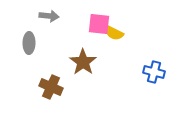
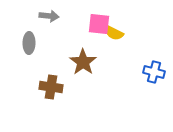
brown cross: rotated 15 degrees counterclockwise
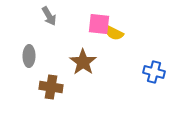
gray arrow: rotated 54 degrees clockwise
gray ellipse: moved 13 px down
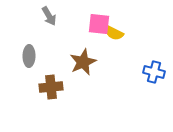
brown star: rotated 12 degrees clockwise
brown cross: rotated 15 degrees counterclockwise
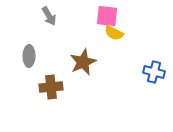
pink square: moved 8 px right, 8 px up
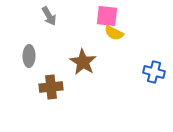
brown star: rotated 16 degrees counterclockwise
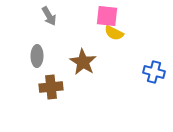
gray ellipse: moved 8 px right
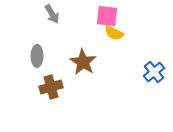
gray arrow: moved 3 px right, 2 px up
blue cross: rotated 35 degrees clockwise
brown cross: rotated 10 degrees counterclockwise
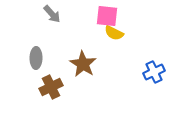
gray arrow: rotated 12 degrees counterclockwise
gray ellipse: moved 1 px left, 2 px down
brown star: moved 2 px down
blue cross: rotated 15 degrees clockwise
brown cross: rotated 10 degrees counterclockwise
